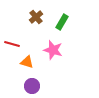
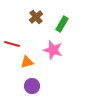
green rectangle: moved 2 px down
orange triangle: rotated 32 degrees counterclockwise
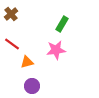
brown cross: moved 25 px left, 3 px up
red line: rotated 21 degrees clockwise
pink star: moved 3 px right; rotated 24 degrees counterclockwise
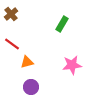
pink star: moved 16 px right, 15 px down
purple circle: moved 1 px left, 1 px down
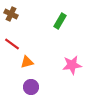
brown cross: rotated 24 degrees counterclockwise
green rectangle: moved 2 px left, 3 px up
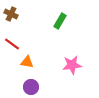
orange triangle: rotated 24 degrees clockwise
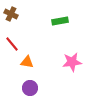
green rectangle: rotated 49 degrees clockwise
red line: rotated 14 degrees clockwise
pink star: moved 3 px up
purple circle: moved 1 px left, 1 px down
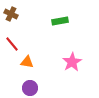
pink star: rotated 24 degrees counterclockwise
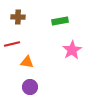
brown cross: moved 7 px right, 3 px down; rotated 24 degrees counterclockwise
red line: rotated 63 degrees counterclockwise
pink star: moved 12 px up
purple circle: moved 1 px up
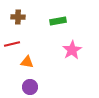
green rectangle: moved 2 px left
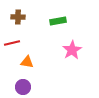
red line: moved 1 px up
purple circle: moved 7 px left
